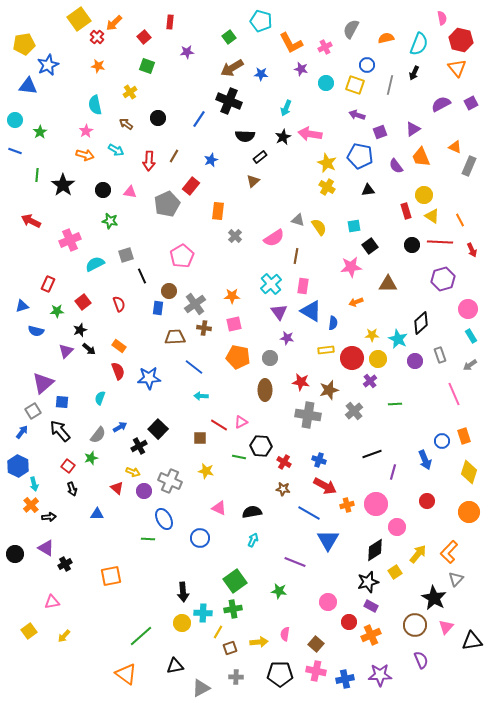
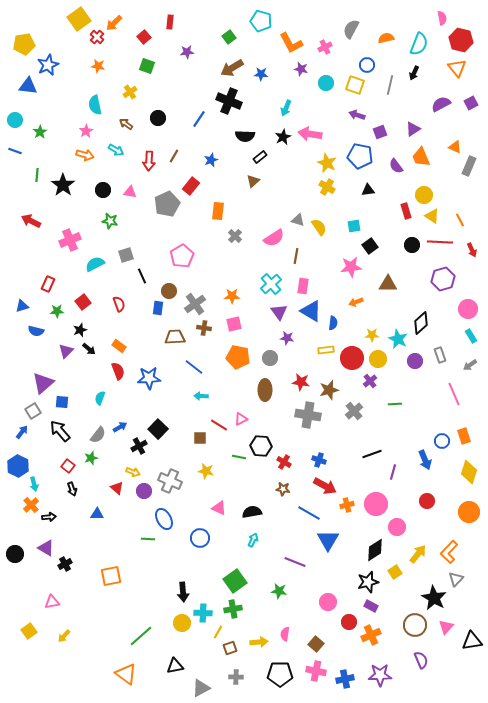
pink triangle at (241, 422): moved 3 px up
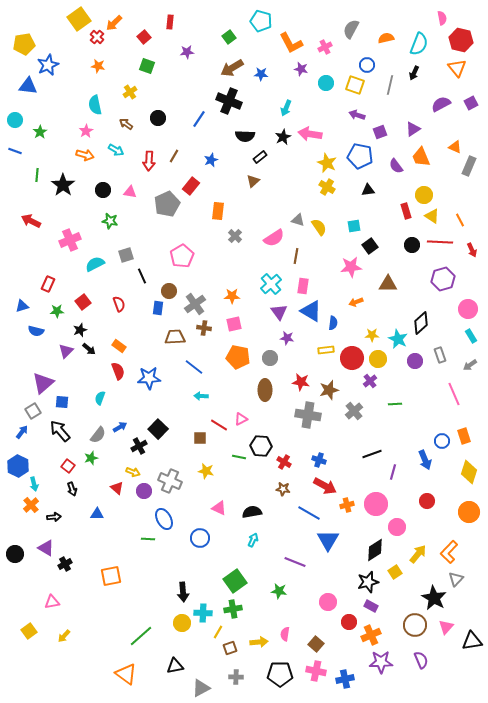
black arrow at (49, 517): moved 5 px right
purple star at (380, 675): moved 1 px right, 13 px up
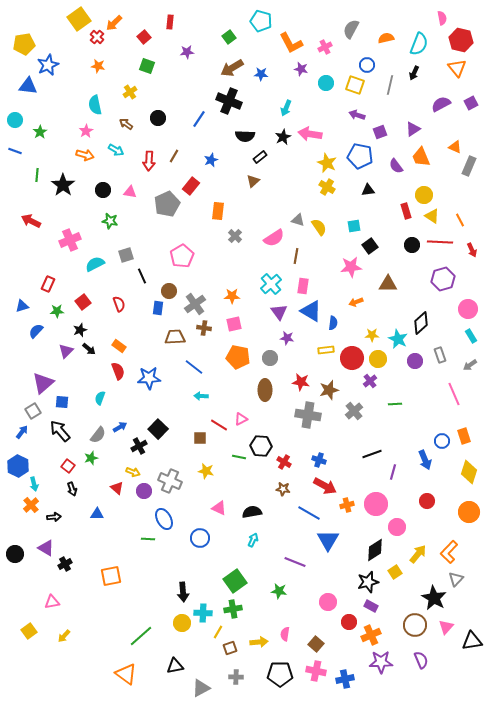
blue semicircle at (36, 331): rotated 119 degrees clockwise
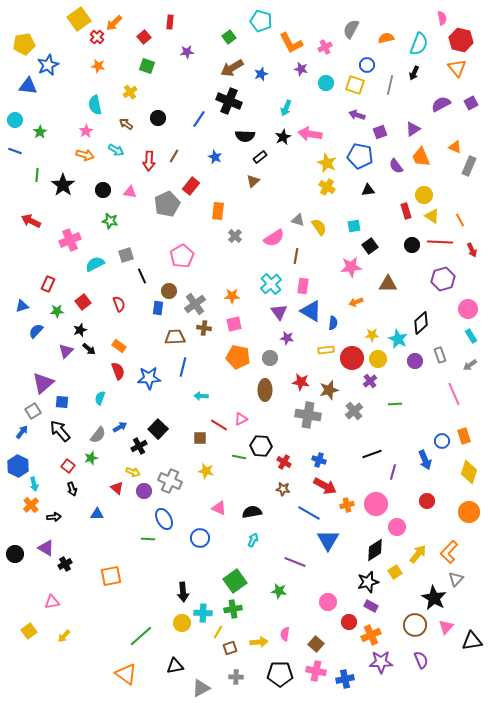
blue star at (261, 74): rotated 24 degrees counterclockwise
blue star at (211, 160): moved 4 px right, 3 px up; rotated 24 degrees counterclockwise
blue line at (194, 367): moved 11 px left; rotated 66 degrees clockwise
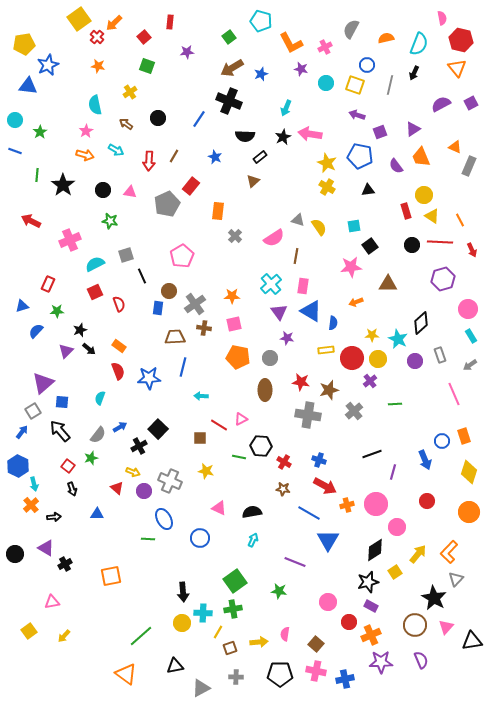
red square at (83, 302): moved 12 px right, 10 px up; rotated 14 degrees clockwise
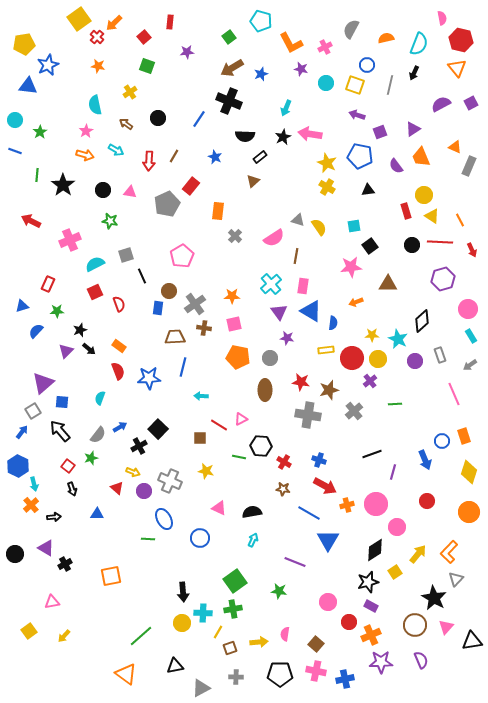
black diamond at (421, 323): moved 1 px right, 2 px up
